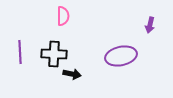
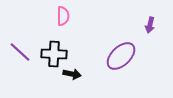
purple line: rotated 45 degrees counterclockwise
purple ellipse: rotated 32 degrees counterclockwise
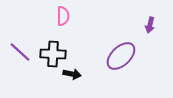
black cross: moved 1 px left
